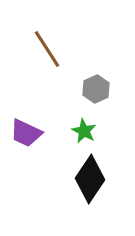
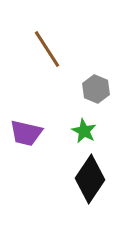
gray hexagon: rotated 12 degrees counterclockwise
purple trapezoid: rotated 12 degrees counterclockwise
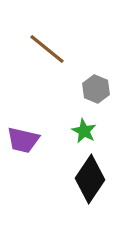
brown line: rotated 18 degrees counterclockwise
purple trapezoid: moved 3 px left, 7 px down
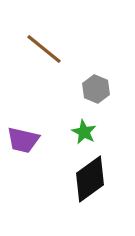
brown line: moved 3 px left
green star: moved 1 px down
black diamond: rotated 21 degrees clockwise
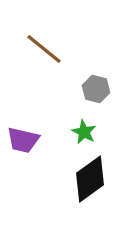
gray hexagon: rotated 8 degrees counterclockwise
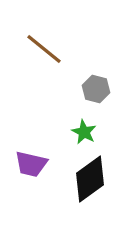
purple trapezoid: moved 8 px right, 24 px down
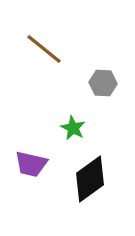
gray hexagon: moved 7 px right, 6 px up; rotated 12 degrees counterclockwise
green star: moved 11 px left, 4 px up
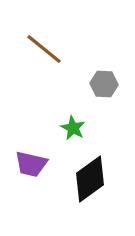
gray hexagon: moved 1 px right, 1 px down
